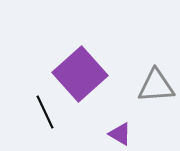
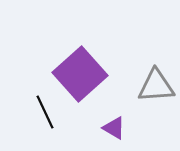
purple triangle: moved 6 px left, 6 px up
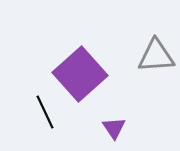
gray triangle: moved 30 px up
purple triangle: rotated 25 degrees clockwise
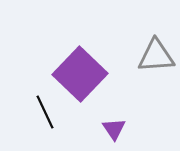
purple square: rotated 4 degrees counterclockwise
purple triangle: moved 1 px down
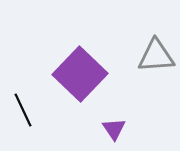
black line: moved 22 px left, 2 px up
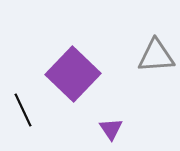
purple square: moved 7 px left
purple triangle: moved 3 px left
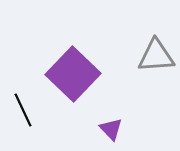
purple triangle: rotated 10 degrees counterclockwise
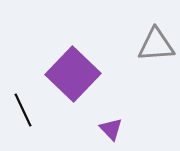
gray triangle: moved 11 px up
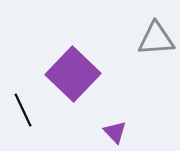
gray triangle: moved 6 px up
purple triangle: moved 4 px right, 3 px down
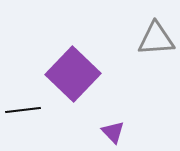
black line: rotated 72 degrees counterclockwise
purple triangle: moved 2 px left
